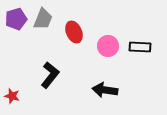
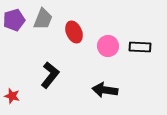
purple pentagon: moved 2 px left, 1 px down
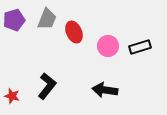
gray trapezoid: moved 4 px right
black rectangle: rotated 20 degrees counterclockwise
black L-shape: moved 3 px left, 11 px down
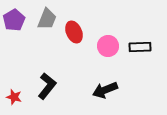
purple pentagon: rotated 15 degrees counterclockwise
black rectangle: rotated 15 degrees clockwise
black arrow: rotated 30 degrees counterclockwise
red star: moved 2 px right, 1 px down
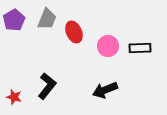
black rectangle: moved 1 px down
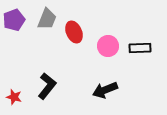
purple pentagon: rotated 10 degrees clockwise
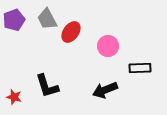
gray trapezoid: rotated 130 degrees clockwise
red ellipse: moved 3 px left; rotated 60 degrees clockwise
black rectangle: moved 20 px down
black L-shape: rotated 124 degrees clockwise
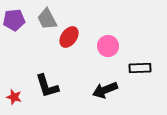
purple pentagon: rotated 15 degrees clockwise
red ellipse: moved 2 px left, 5 px down
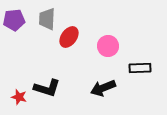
gray trapezoid: rotated 30 degrees clockwise
black L-shape: moved 2 px down; rotated 56 degrees counterclockwise
black arrow: moved 2 px left, 2 px up
red star: moved 5 px right
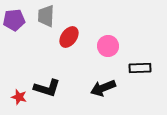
gray trapezoid: moved 1 px left, 3 px up
